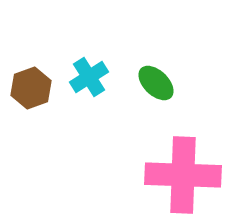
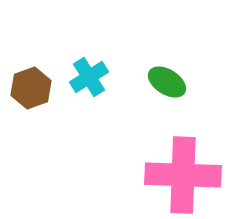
green ellipse: moved 11 px right, 1 px up; rotated 12 degrees counterclockwise
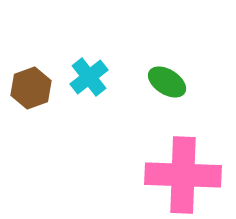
cyan cross: rotated 6 degrees counterclockwise
